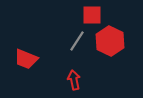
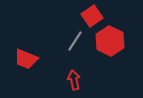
red square: moved 1 px down; rotated 35 degrees counterclockwise
gray line: moved 2 px left
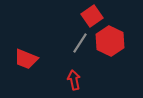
gray line: moved 5 px right, 2 px down
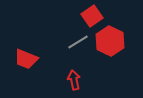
gray line: moved 2 px left, 1 px up; rotated 25 degrees clockwise
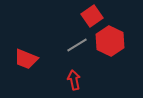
gray line: moved 1 px left, 3 px down
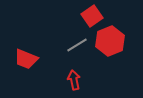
red hexagon: rotated 12 degrees clockwise
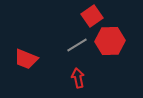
red hexagon: rotated 20 degrees clockwise
red arrow: moved 4 px right, 2 px up
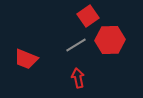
red square: moved 4 px left
red hexagon: moved 1 px up
gray line: moved 1 px left
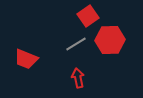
gray line: moved 1 px up
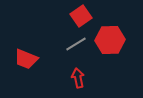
red square: moved 7 px left
